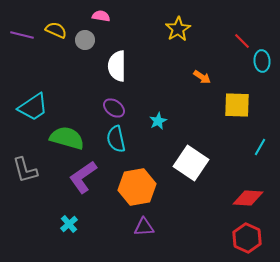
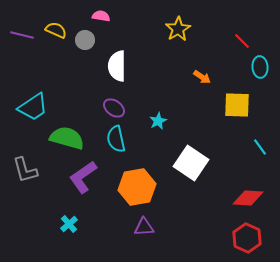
cyan ellipse: moved 2 px left, 6 px down
cyan line: rotated 66 degrees counterclockwise
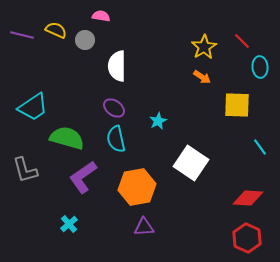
yellow star: moved 26 px right, 18 px down
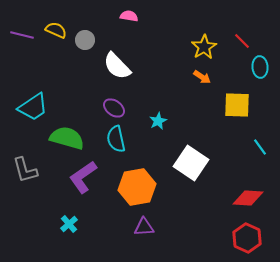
pink semicircle: moved 28 px right
white semicircle: rotated 44 degrees counterclockwise
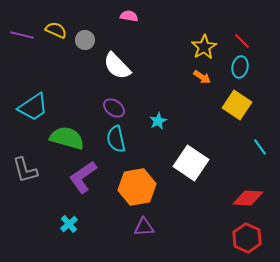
cyan ellipse: moved 20 px left; rotated 15 degrees clockwise
yellow square: rotated 32 degrees clockwise
